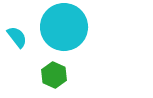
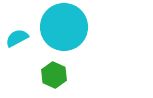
cyan semicircle: moved 1 px down; rotated 80 degrees counterclockwise
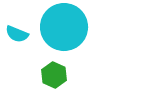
cyan semicircle: moved 4 px up; rotated 130 degrees counterclockwise
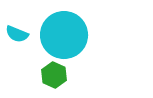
cyan circle: moved 8 px down
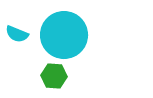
green hexagon: moved 1 px down; rotated 20 degrees counterclockwise
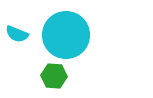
cyan circle: moved 2 px right
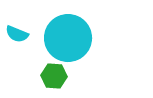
cyan circle: moved 2 px right, 3 px down
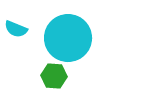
cyan semicircle: moved 1 px left, 5 px up
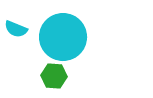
cyan circle: moved 5 px left, 1 px up
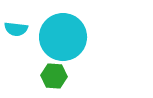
cyan semicircle: rotated 15 degrees counterclockwise
